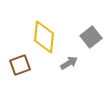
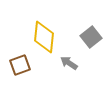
gray arrow: rotated 114 degrees counterclockwise
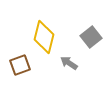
yellow diamond: rotated 8 degrees clockwise
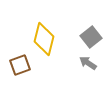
yellow diamond: moved 2 px down
gray arrow: moved 19 px right
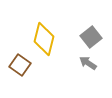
brown square: rotated 35 degrees counterclockwise
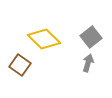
yellow diamond: rotated 60 degrees counterclockwise
gray arrow: rotated 72 degrees clockwise
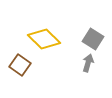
gray square: moved 2 px right, 2 px down; rotated 20 degrees counterclockwise
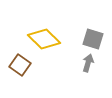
gray square: rotated 15 degrees counterclockwise
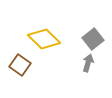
gray square: rotated 35 degrees clockwise
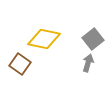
yellow diamond: rotated 32 degrees counterclockwise
brown square: moved 1 px up
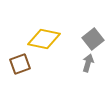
brown square: rotated 35 degrees clockwise
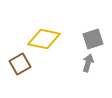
gray square: rotated 20 degrees clockwise
brown square: rotated 10 degrees counterclockwise
